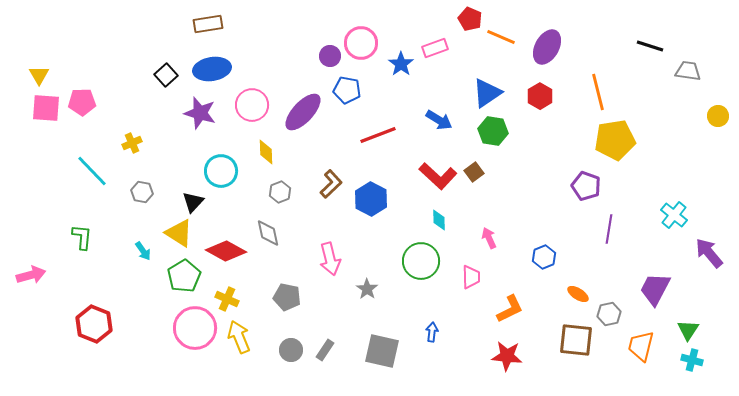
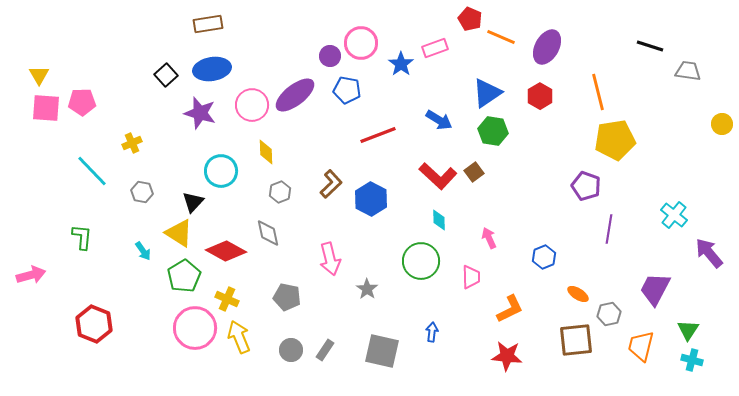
purple ellipse at (303, 112): moved 8 px left, 17 px up; rotated 9 degrees clockwise
yellow circle at (718, 116): moved 4 px right, 8 px down
brown square at (576, 340): rotated 12 degrees counterclockwise
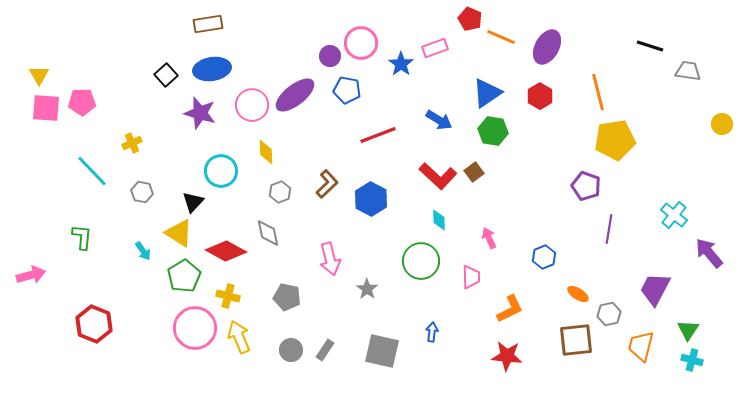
brown L-shape at (331, 184): moved 4 px left
yellow cross at (227, 299): moved 1 px right, 3 px up; rotated 10 degrees counterclockwise
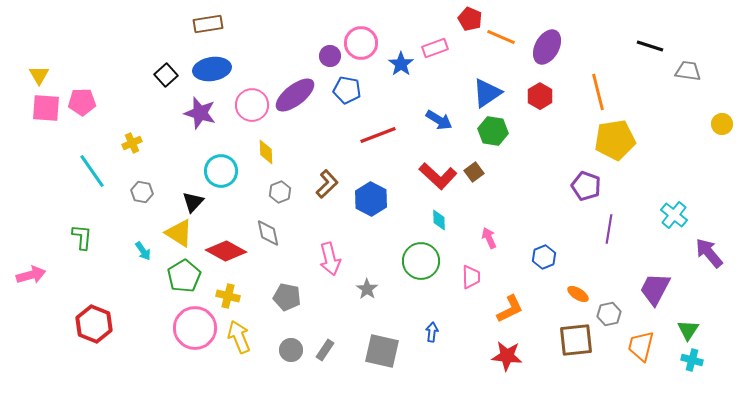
cyan line at (92, 171): rotated 9 degrees clockwise
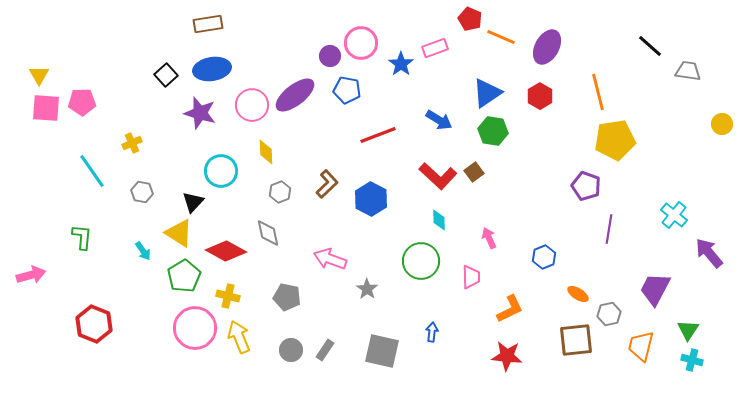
black line at (650, 46): rotated 24 degrees clockwise
pink arrow at (330, 259): rotated 124 degrees clockwise
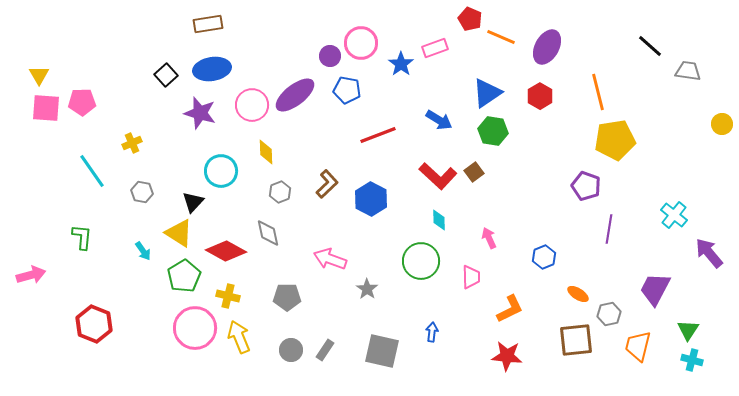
gray pentagon at (287, 297): rotated 12 degrees counterclockwise
orange trapezoid at (641, 346): moved 3 px left
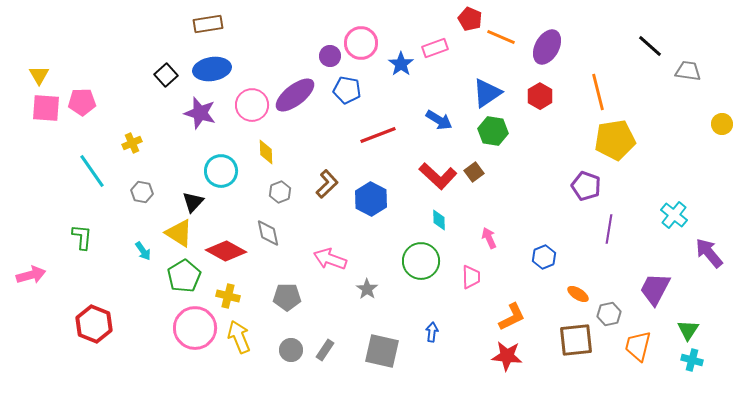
orange L-shape at (510, 309): moved 2 px right, 8 px down
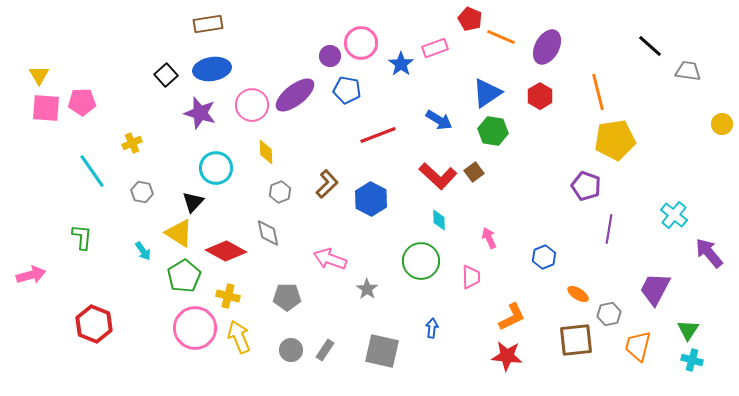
cyan circle at (221, 171): moved 5 px left, 3 px up
blue arrow at (432, 332): moved 4 px up
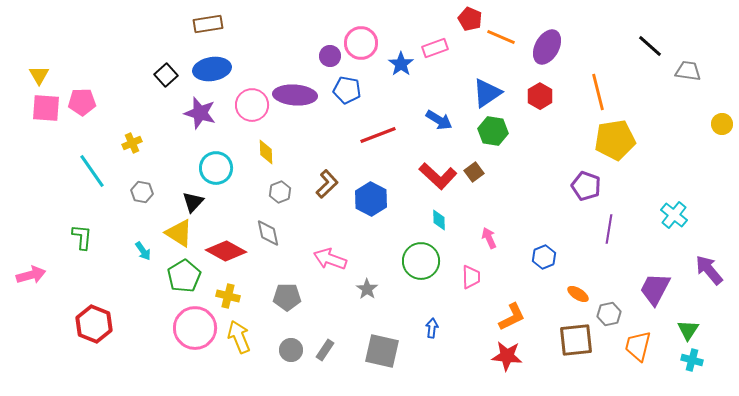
purple ellipse at (295, 95): rotated 42 degrees clockwise
purple arrow at (709, 253): moved 17 px down
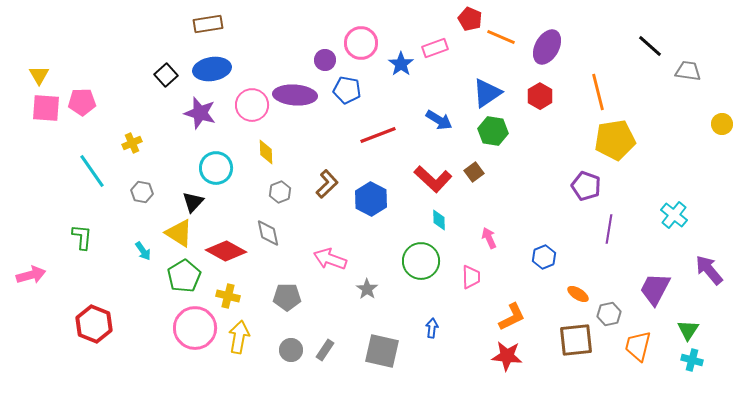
purple circle at (330, 56): moved 5 px left, 4 px down
red L-shape at (438, 176): moved 5 px left, 3 px down
yellow arrow at (239, 337): rotated 32 degrees clockwise
